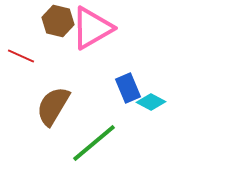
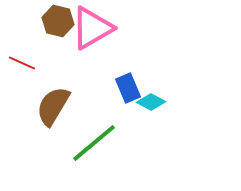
red line: moved 1 px right, 7 px down
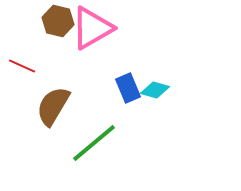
red line: moved 3 px down
cyan diamond: moved 4 px right, 12 px up; rotated 12 degrees counterclockwise
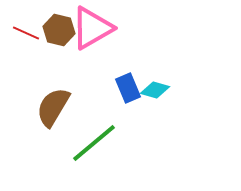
brown hexagon: moved 1 px right, 9 px down
red line: moved 4 px right, 33 px up
brown semicircle: moved 1 px down
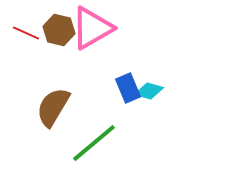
cyan diamond: moved 6 px left, 1 px down
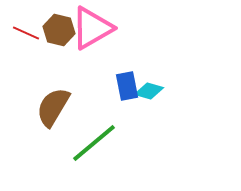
blue rectangle: moved 1 px left, 2 px up; rotated 12 degrees clockwise
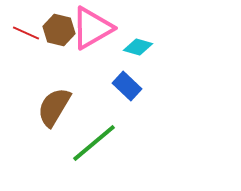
blue rectangle: rotated 36 degrees counterclockwise
cyan diamond: moved 11 px left, 44 px up
brown semicircle: moved 1 px right
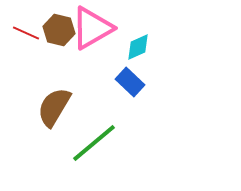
cyan diamond: rotated 40 degrees counterclockwise
blue rectangle: moved 3 px right, 4 px up
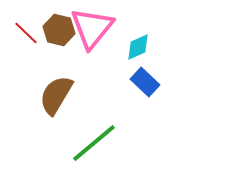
pink triangle: rotated 21 degrees counterclockwise
red line: rotated 20 degrees clockwise
blue rectangle: moved 15 px right
brown semicircle: moved 2 px right, 12 px up
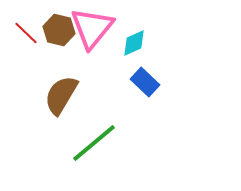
cyan diamond: moved 4 px left, 4 px up
brown semicircle: moved 5 px right
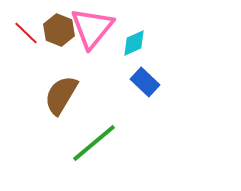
brown hexagon: rotated 8 degrees clockwise
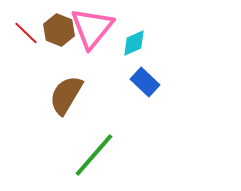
brown semicircle: moved 5 px right
green line: moved 12 px down; rotated 9 degrees counterclockwise
